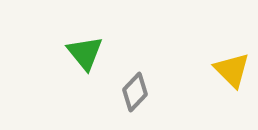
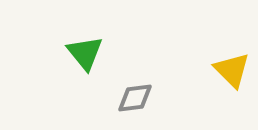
gray diamond: moved 6 px down; rotated 39 degrees clockwise
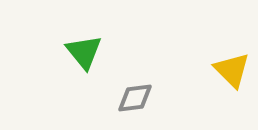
green triangle: moved 1 px left, 1 px up
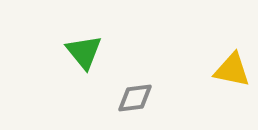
yellow triangle: rotated 33 degrees counterclockwise
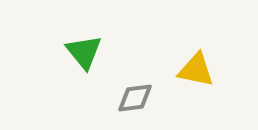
yellow triangle: moved 36 px left
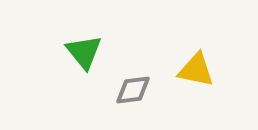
gray diamond: moved 2 px left, 8 px up
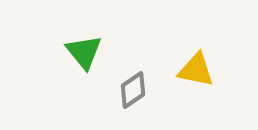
gray diamond: rotated 27 degrees counterclockwise
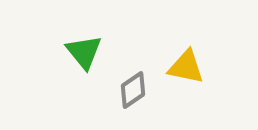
yellow triangle: moved 10 px left, 3 px up
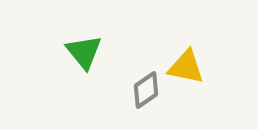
gray diamond: moved 13 px right
